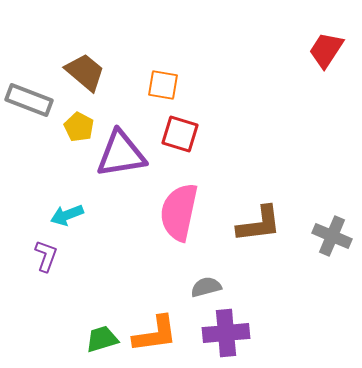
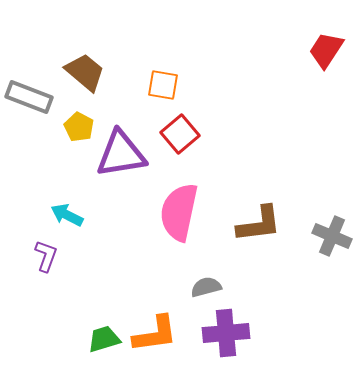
gray rectangle: moved 3 px up
red square: rotated 33 degrees clockwise
cyan arrow: rotated 48 degrees clockwise
green trapezoid: moved 2 px right
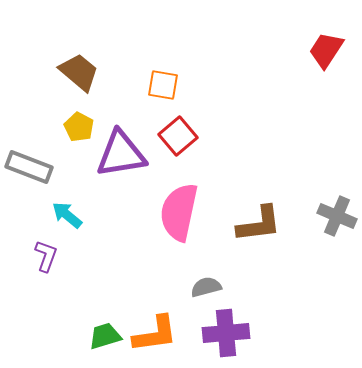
brown trapezoid: moved 6 px left
gray rectangle: moved 70 px down
red square: moved 2 px left, 2 px down
cyan arrow: rotated 12 degrees clockwise
gray cross: moved 5 px right, 20 px up
green trapezoid: moved 1 px right, 3 px up
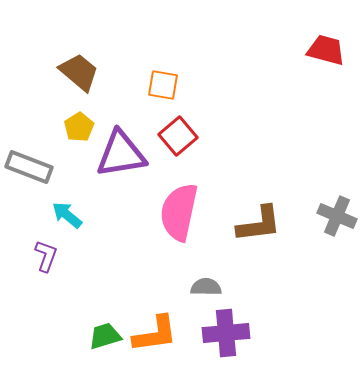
red trapezoid: rotated 72 degrees clockwise
yellow pentagon: rotated 12 degrees clockwise
gray semicircle: rotated 16 degrees clockwise
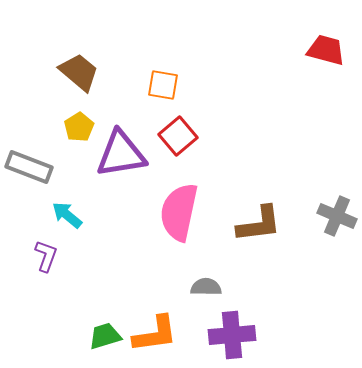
purple cross: moved 6 px right, 2 px down
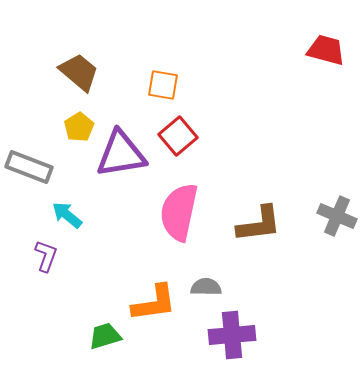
orange L-shape: moved 1 px left, 31 px up
